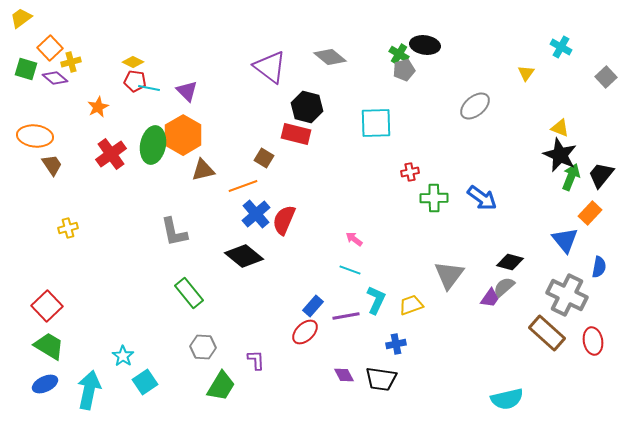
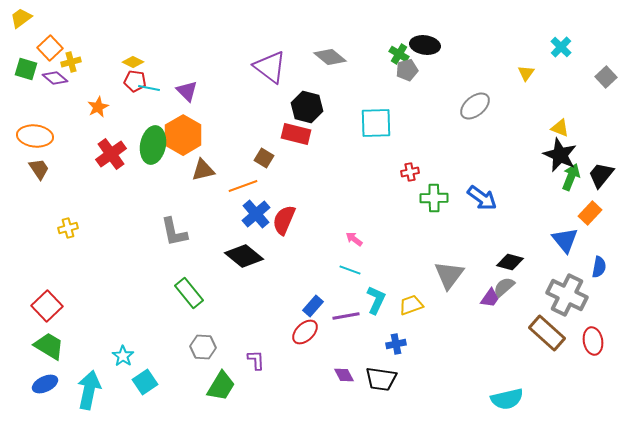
cyan cross at (561, 47): rotated 15 degrees clockwise
gray pentagon at (404, 70): moved 3 px right
brown trapezoid at (52, 165): moved 13 px left, 4 px down
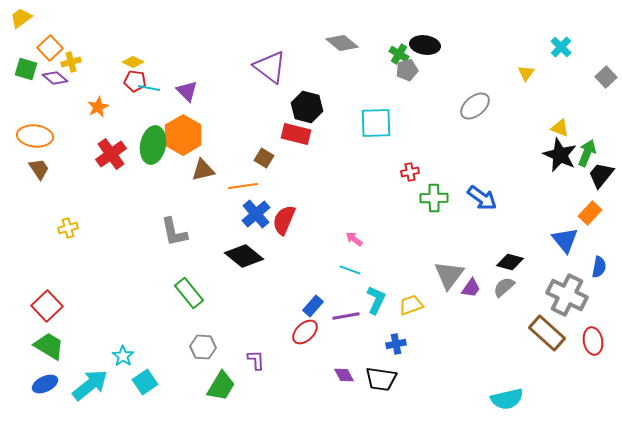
gray diamond at (330, 57): moved 12 px right, 14 px up
green arrow at (571, 177): moved 16 px right, 24 px up
orange line at (243, 186): rotated 12 degrees clockwise
purple trapezoid at (490, 298): moved 19 px left, 10 px up
cyan arrow at (89, 390): moved 1 px right, 5 px up; rotated 39 degrees clockwise
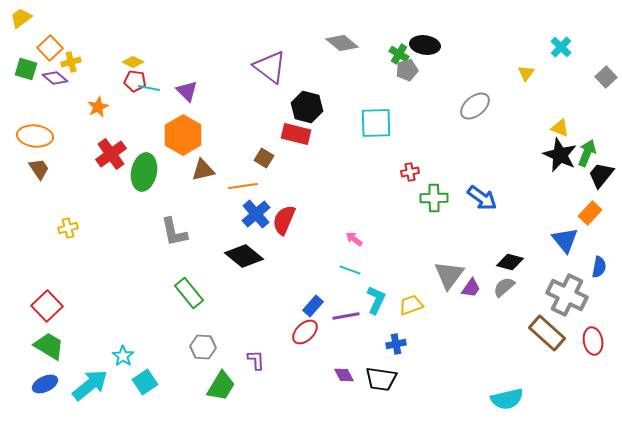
green ellipse at (153, 145): moved 9 px left, 27 px down
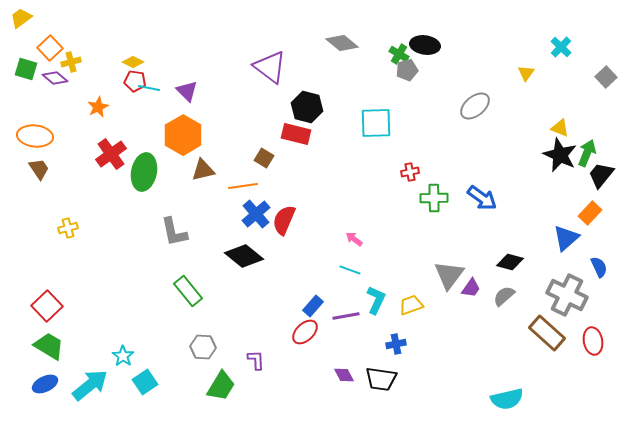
blue triangle at (565, 240): moved 1 px right, 2 px up; rotated 28 degrees clockwise
blue semicircle at (599, 267): rotated 35 degrees counterclockwise
gray semicircle at (504, 287): moved 9 px down
green rectangle at (189, 293): moved 1 px left, 2 px up
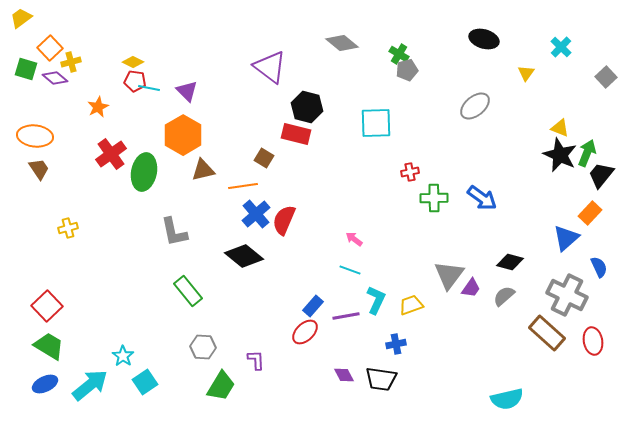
black ellipse at (425, 45): moved 59 px right, 6 px up; rotated 8 degrees clockwise
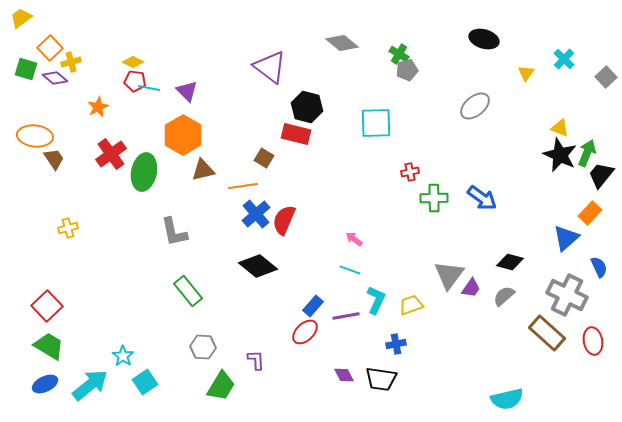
cyan cross at (561, 47): moved 3 px right, 12 px down
brown trapezoid at (39, 169): moved 15 px right, 10 px up
black diamond at (244, 256): moved 14 px right, 10 px down
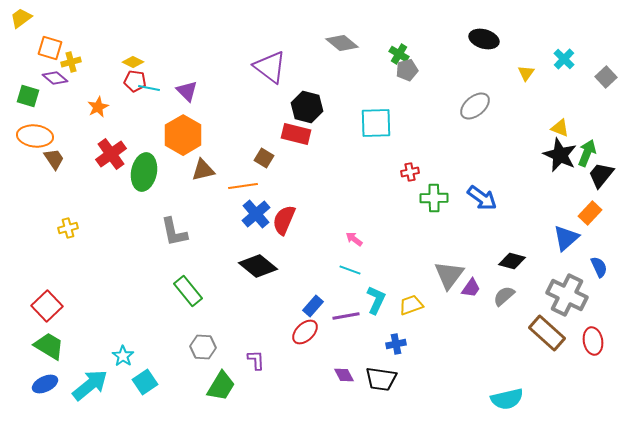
orange square at (50, 48): rotated 30 degrees counterclockwise
green square at (26, 69): moved 2 px right, 27 px down
black diamond at (510, 262): moved 2 px right, 1 px up
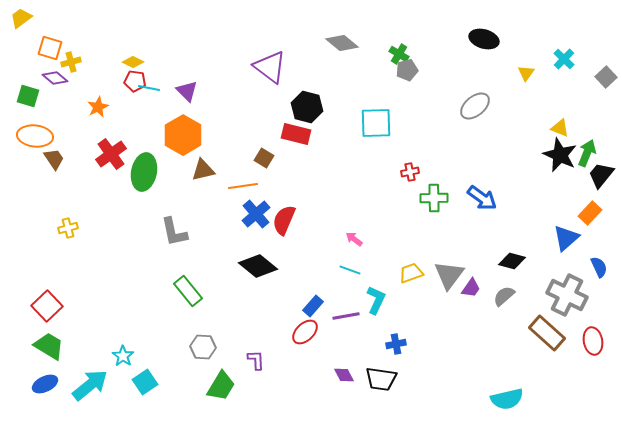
yellow trapezoid at (411, 305): moved 32 px up
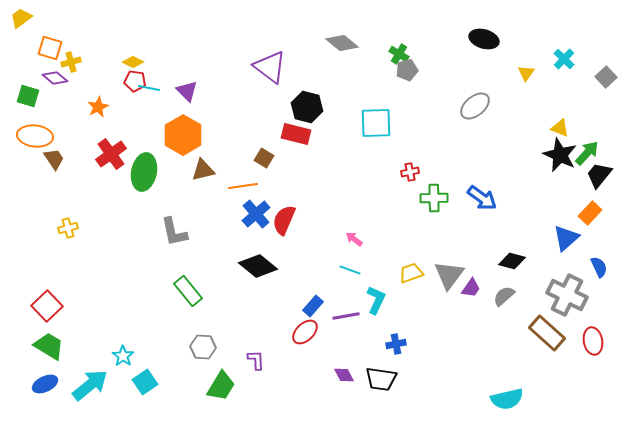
green arrow at (587, 153): rotated 20 degrees clockwise
black trapezoid at (601, 175): moved 2 px left
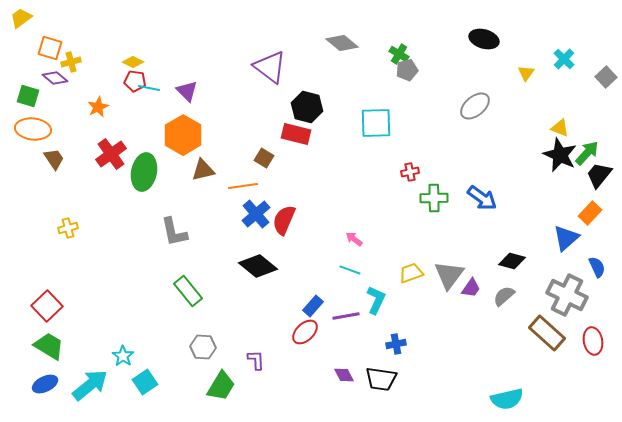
orange ellipse at (35, 136): moved 2 px left, 7 px up
blue semicircle at (599, 267): moved 2 px left
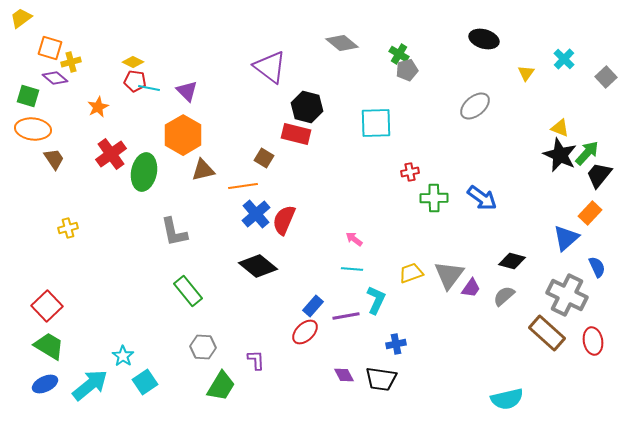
cyan line at (350, 270): moved 2 px right, 1 px up; rotated 15 degrees counterclockwise
